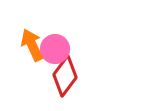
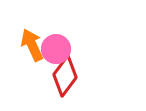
pink circle: moved 1 px right
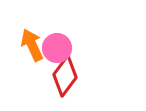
pink circle: moved 1 px right, 1 px up
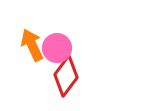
red diamond: moved 1 px right
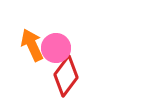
pink circle: moved 1 px left
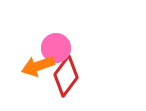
orange arrow: moved 6 px right, 21 px down; rotated 84 degrees counterclockwise
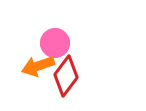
pink circle: moved 1 px left, 5 px up
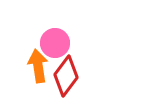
orange arrow: rotated 100 degrees clockwise
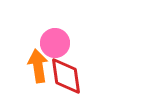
red diamond: rotated 45 degrees counterclockwise
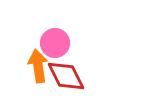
red diamond: rotated 18 degrees counterclockwise
